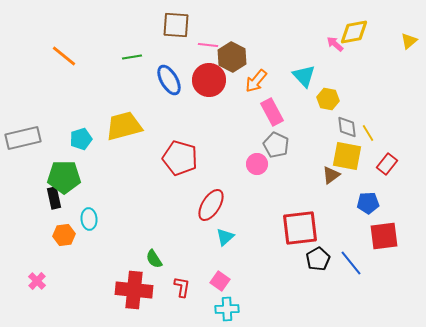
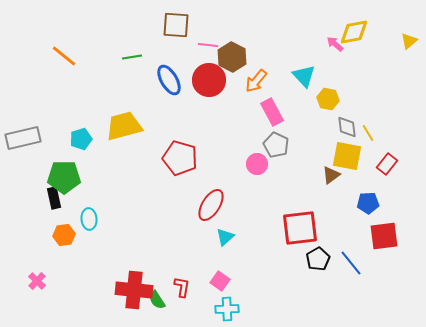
green semicircle at (154, 259): moved 3 px right, 41 px down
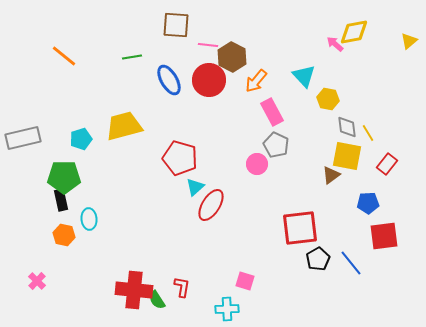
black rectangle at (54, 198): moved 7 px right, 2 px down
orange hexagon at (64, 235): rotated 20 degrees clockwise
cyan triangle at (225, 237): moved 30 px left, 50 px up
pink square at (220, 281): moved 25 px right; rotated 18 degrees counterclockwise
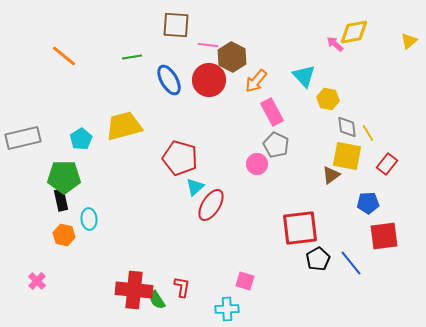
cyan pentagon at (81, 139): rotated 15 degrees counterclockwise
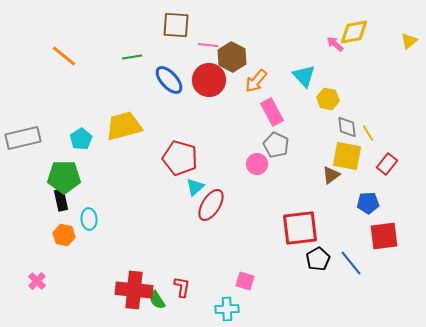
blue ellipse at (169, 80): rotated 12 degrees counterclockwise
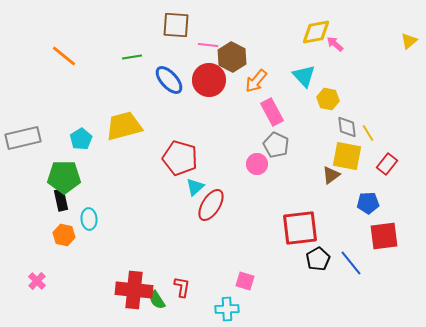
yellow diamond at (354, 32): moved 38 px left
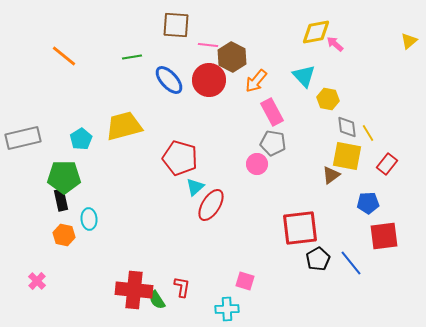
gray pentagon at (276, 145): moved 3 px left, 2 px up; rotated 15 degrees counterclockwise
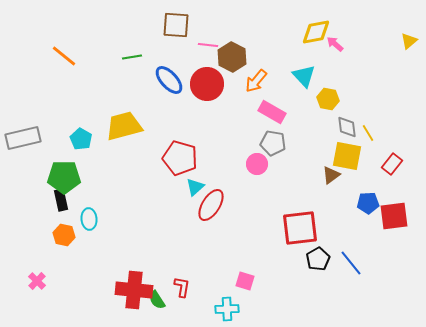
red circle at (209, 80): moved 2 px left, 4 px down
pink rectangle at (272, 112): rotated 32 degrees counterclockwise
cyan pentagon at (81, 139): rotated 10 degrees counterclockwise
red rectangle at (387, 164): moved 5 px right
red square at (384, 236): moved 10 px right, 20 px up
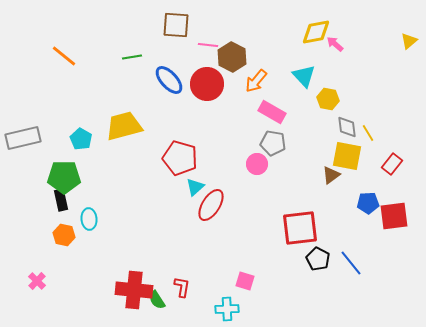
black pentagon at (318, 259): rotated 15 degrees counterclockwise
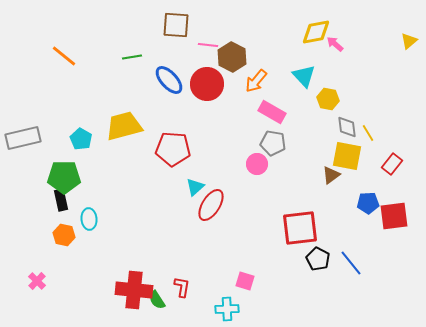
red pentagon at (180, 158): moved 7 px left, 9 px up; rotated 12 degrees counterclockwise
